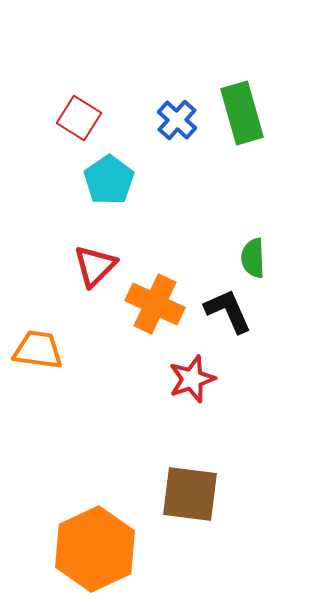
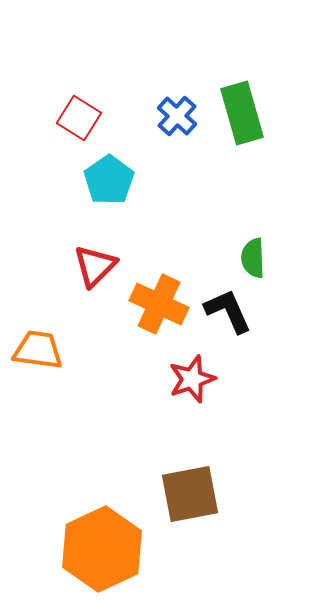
blue cross: moved 4 px up
orange cross: moved 4 px right
brown square: rotated 18 degrees counterclockwise
orange hexagon: moved 7 px right
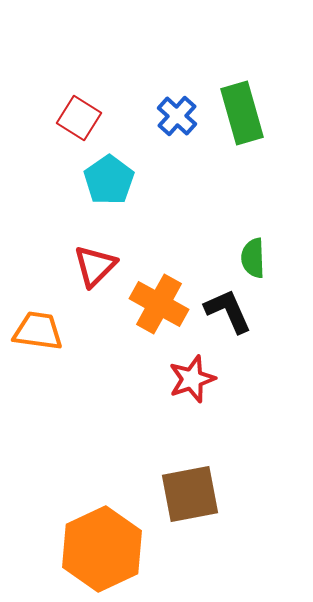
orange cross: rotated 4 degrees clockwise
orange trapezoid: moved 19 px up
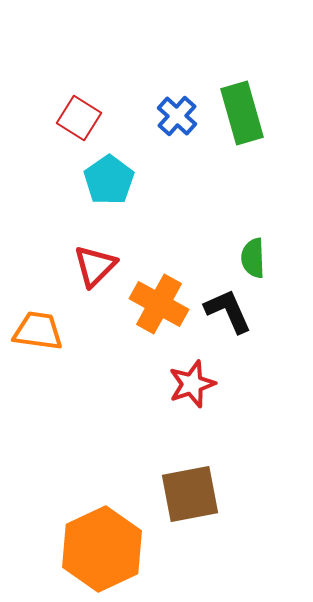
red star: moved 5 px down
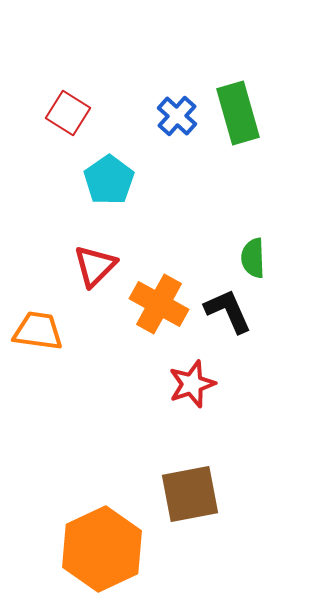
green rectangle: moved 4 px left
red square: moved 11 px left, 5 px up
